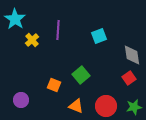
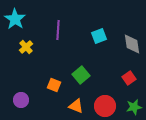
yellow cross: moved 6 px left, 7 px down
gray diamond: moved 11 px up
red circle: moved 1 px left
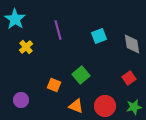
purple line: rotated 18 degrees counterclockwise
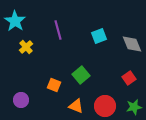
cyan star: moved 2 px down
gray diamond: rotated 15 degrees counterclockwise
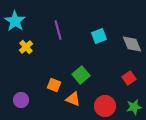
orange triangle: moved 3 px left, 7 px up
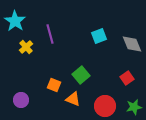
purple line: moved 8 px left, 4 px down
red square: moved 2 px left
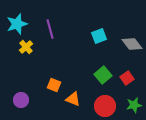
cyan star: moved 2 px right, 3 px down; rotated 20 degrees clockwise
purple line: moved 5 px up
gray diamond: rotated 15 degrees counterclockwise
green square: moved 22 px right
green star: moved 2 px up
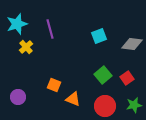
gray diamond: rotated 45 degrees counterclockwise
purple circle: moved 3 px left, 3 px up
